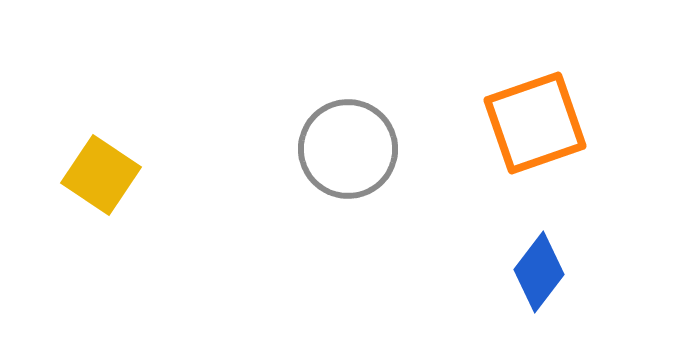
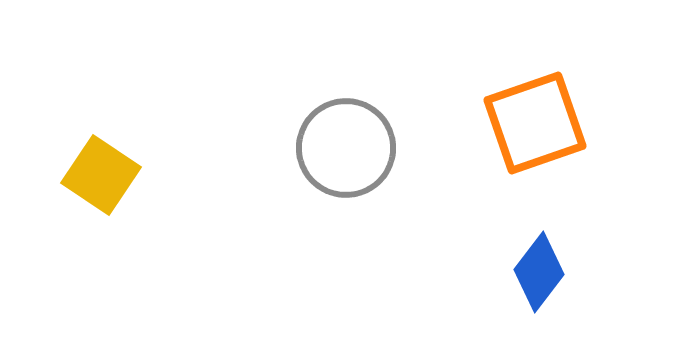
gray circle: moved 2 px left, 1 px up
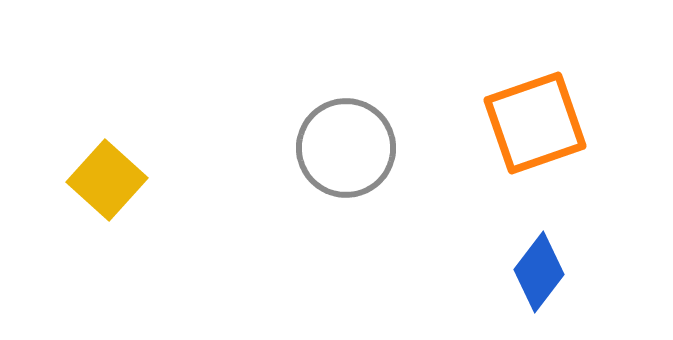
yellow square: moved 6 px right, 5 px down; rotated 8 degrees clockwise
